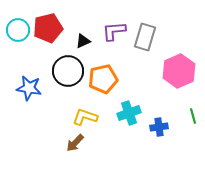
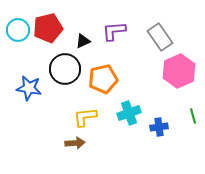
gray rectangle: moved 15 px right; rotated 52 degrees counterclockwise
black circle: moved 3 px left, 2 px up
yellow L-shape: rotated 25 degrees counterclockwise
brown arrow: rotated 138 degrees counterclockwise
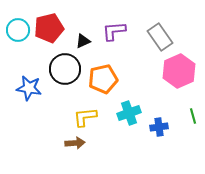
red pentagon: moved 1 px right
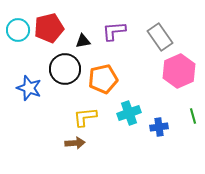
black triangle: rotated 14 degrees clockwise
blue star: rotated 10 degrees clockwise
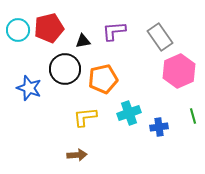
brown arrow: moved 2 px right, 12 px down
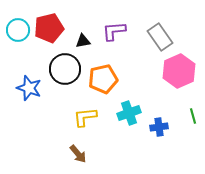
brown arrow: moved 1 px right, 1 px up; rotated 54 degrees clockwise
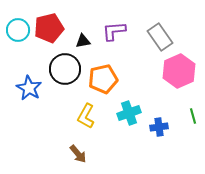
blue star: rotated 10 degrees clockwise
yellow L-shape: moved 1 px right, 1 px up; rotated 55 degrees counterclockwise
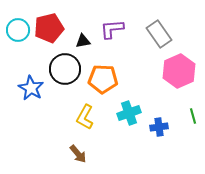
purple L-shape: moved 2 px left, 2 px up
gray rectangle: moved 1 px left, 3 px up
orange pentagon: rotated 16 degrees clockwise
blue star: moved 2 px right
yellow L-shape: moved 1 px left, 1 px down
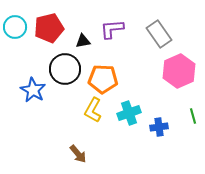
cyan circle: moved 3 px left, 3 px up
blue star: moved 2 px right, 2 px down
yellow L-shape: moved 8 px right, 7 px up
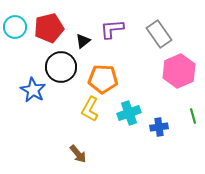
black triangle: rotated 28 degrees counterclockwise
black circle: moved 4 px left, 2 px up
yellow L-shape: moved 3 px left, 1 px up
